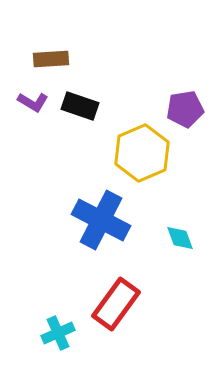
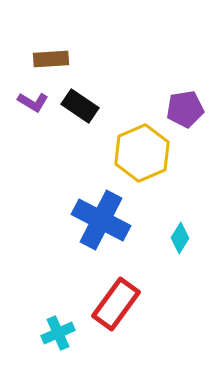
black rectangle: rotated 15 degrees clockwise
cyan diamond: rotated 52 degrees clockwise
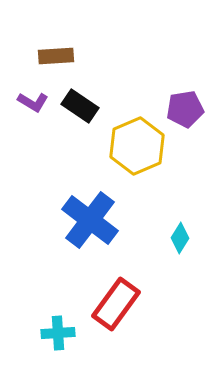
brown rectangle: moved 5 px right, 3 px up
yellow hexagon: moved 5 px left, 7 px up
blue cross: moved 11 px left; rotated 10 degrees clockwise
cyan cross: rotated 20 degrees clockwise
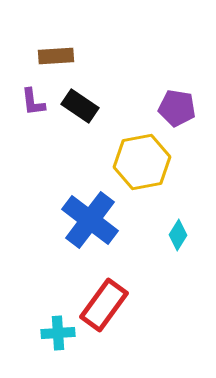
purple L-shape: rotated 52 degrees clockwise
purple pentagon: moved 8 px left, 1 px up; rotated 18 degrees clockwise
yellow hexagon: moved 5 px right, 16 px down; rotated 12 degrees clockwise
cyan diamond: moved 2 px left, 3 px up
red rectangle: moved 12 px left, 1 px down
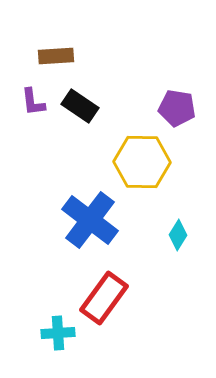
yellow hexagon: rotated 12 degrees clockwise
red rectangle: moved 7 px up
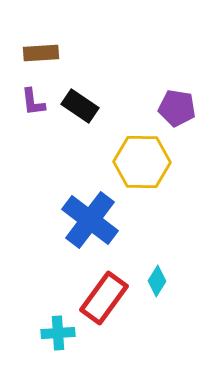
brown rectangle: moved 15 px left, 3 px up
cyan diamond: moved 21 px left, 46 px down
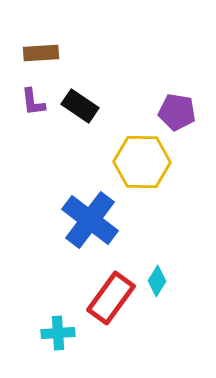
purple pentagon: moved 4 px down
red rectangle: moved 7 px right
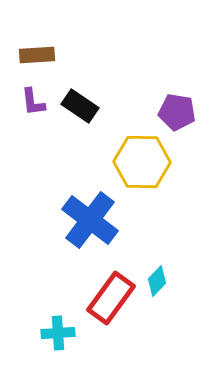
brown rectangle: moved 4 px left, 2 px down
cyan diamond: rotated 12 degrees clockwise
